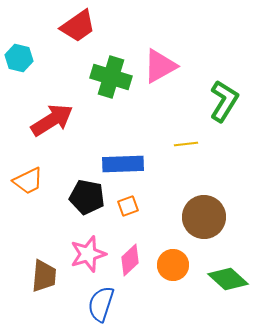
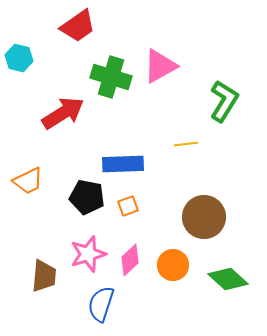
red arrow: moved 11 px right, 7 px up
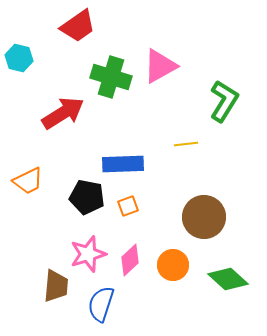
brown trapezoid: moved 12 px right, 10 px down
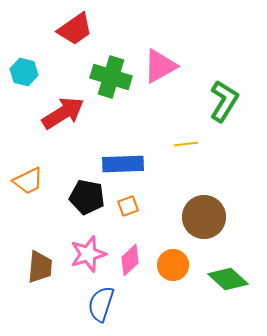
red trapezoid: moved 3 px left, 3 px down
cyan hexagon: moved 5 px right, 14 px down
brown trapezoid: moved 16 px left, 19 px up
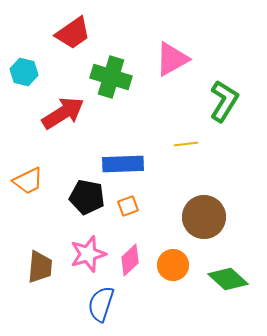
red trapezoid: moved 2 px left, 4 px down
pink triangle: moved 12 px right, 7 px up
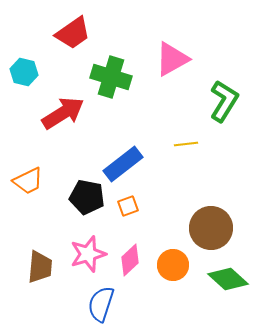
blue rectangle: rotated 36 degrees counterclockwise
brown circle: moved 7 px right, 11 px down
